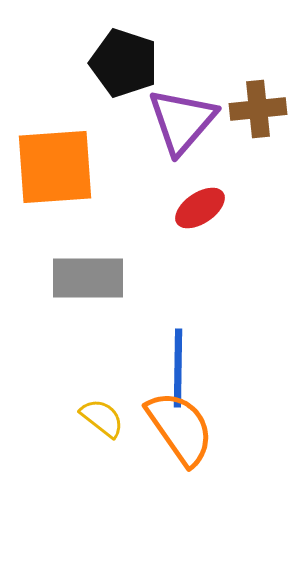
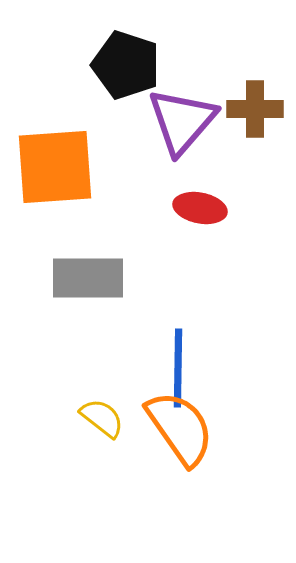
black pentagon: moved 2 px right, 2 px down
brown cross: moved 3 px left; rotated 6 degrees clockwise
red ellipse: rotated 45 degrees clockwise
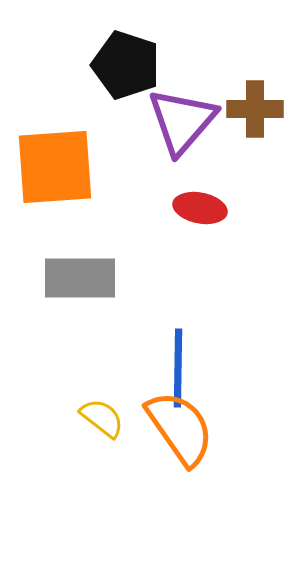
gray rectangle: moved 8 px left
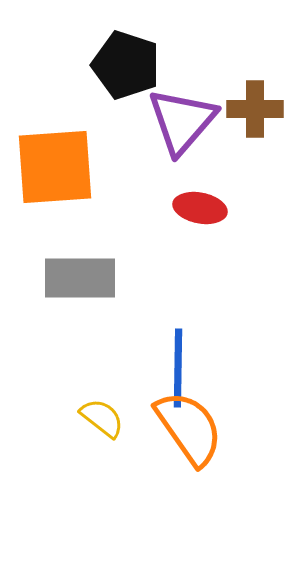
orange semicircle: moved 9 px right
